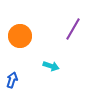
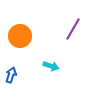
blue arrow: moved 1 px left, 5 px up
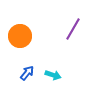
cyan arrow: moved 2 px right, 9 px down
blue arrow: moved 16 px right, 2 px up; rotated 21 degrees clockwise
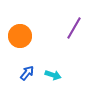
purple line: moved 1 px right, 1 px up
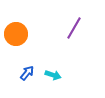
orange circle: moved 4 px left, 2 px up
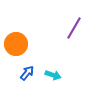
orange circle: moved 10 px down
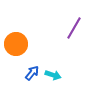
blue arrow: moved 5 px right
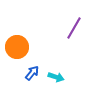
orange circle: moved 1 px right, 3 px down
cyan arrow: moved 3 px right, 2 px down
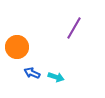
blue arrow: rotated 105 degrees counterclockwise
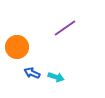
purple line: moved 9 px left; rotated 25 degrees clockwise
